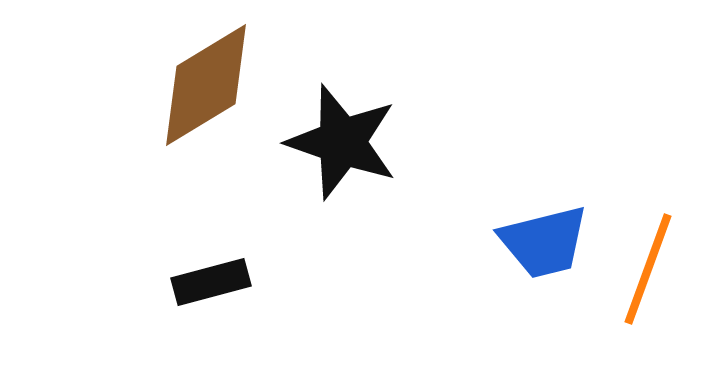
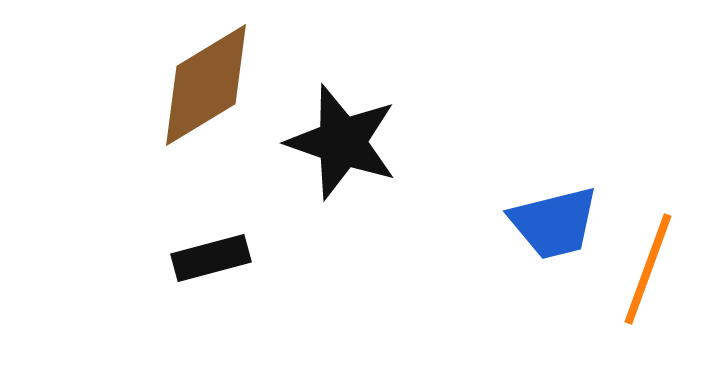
blue trapezoid: moved 10 px right, 19 px up
black rectangle: moved 24 px up
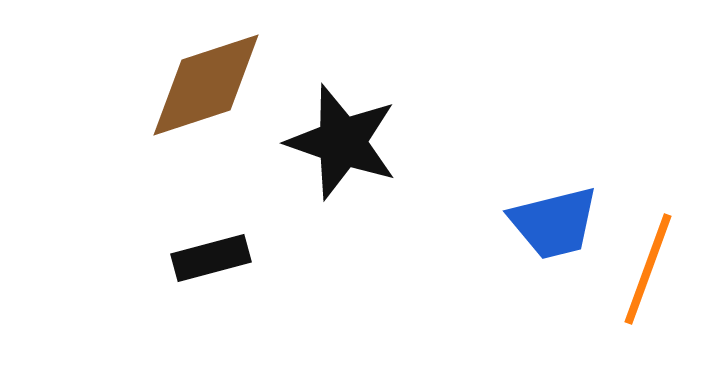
brown diamond: rotated 13 degrees clockwise
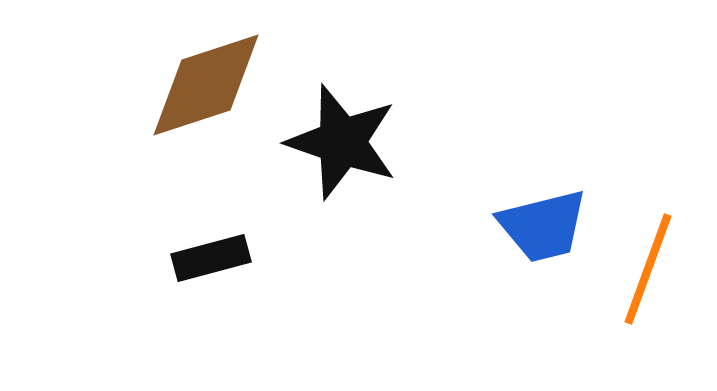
blue trapezoid: moved 11 px left, 3 px down
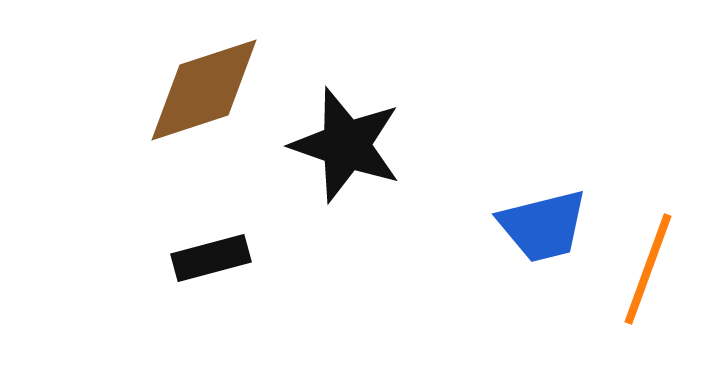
brown diamond: moved 2 px left, 5 px down
black star: moved 4 px right, 3 px down
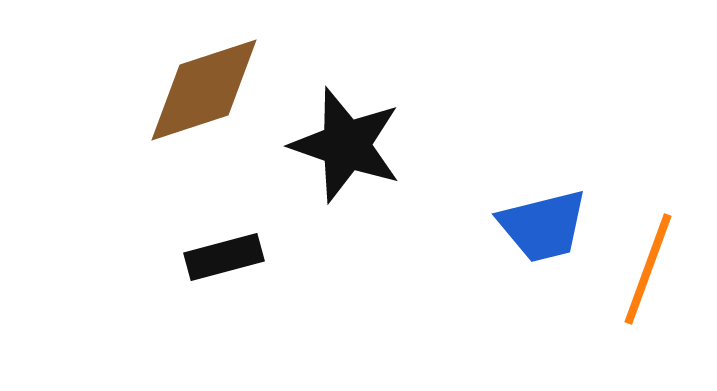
black rectangle: moved 13 px right, 1 px up
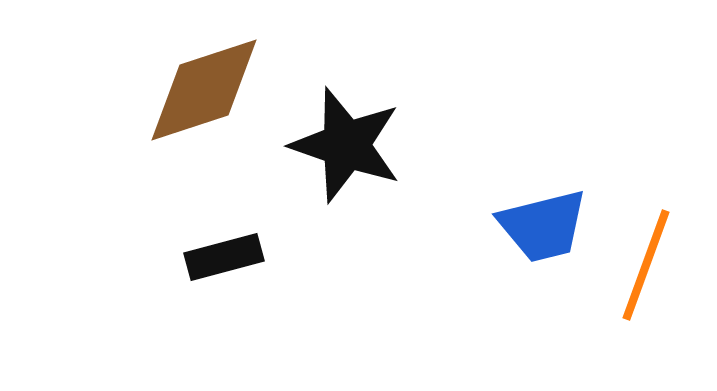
orange line: moved 2 px left, 4 px up
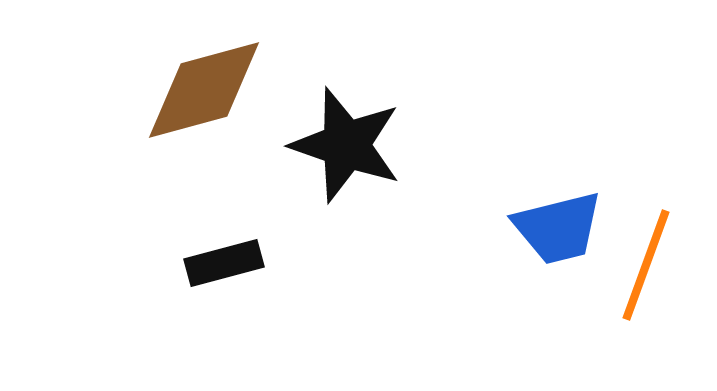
brown diamond: rotated 3 degrees clockwise
blue trapezoid: moved 15 px right, 2 px down
black rectangle: moved 6 px down
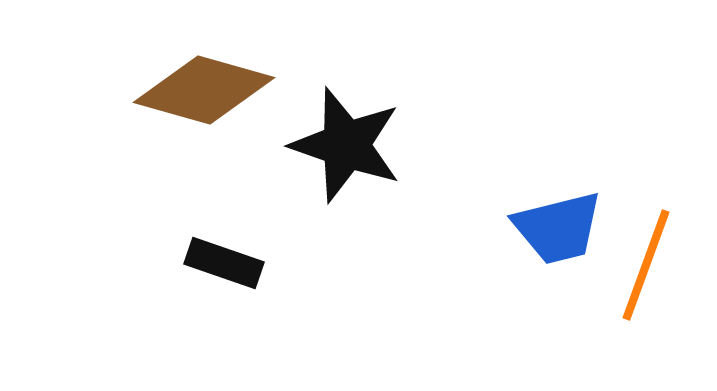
brown diamond: rotated 31 degrees clockwise
black rectangle: rotated 34 degrees clockwise
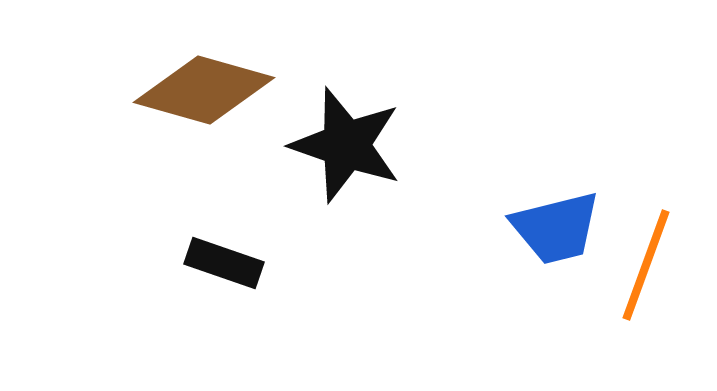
blue trapezoid: moved 2 px left
